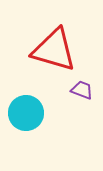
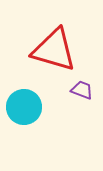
cyan circle: moved 2 px left, 6 px up
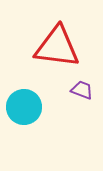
red triangle: moved 3 px right, 3 px up; rotated 9 degrees counterclockwise
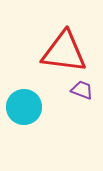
red triangle: moved 7 px right, 5 px down
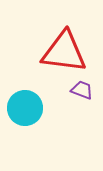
cyan circle: moved 1 px right, 1 px down
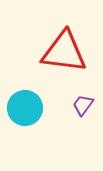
purple trapezoid: moved 1 px right, 15 px down; rotated 75 degrees counterclockwise
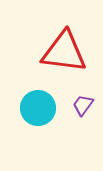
cyan circle: moved 13 px right
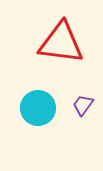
red triangle: moved 3 px left, 9 px up
